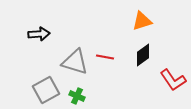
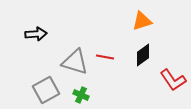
black arrow: moved 3 px left
green cross: moved 4 px right, 1 px up
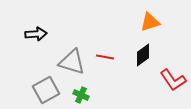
orange triangle: moved 8 px right, 1 px down
gray triangle: moved 3 px left
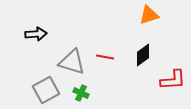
orange triangle: moved 1 px left, 7 px up
red L-shape: rotated 60 degrees counterclockwise
green cross: moved 2 px up
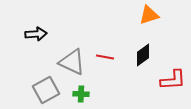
gray triangle: rotated 8 degrees clockwise
green cross: moved 1 px down; rotated 21 degrees counterclockwise
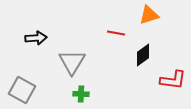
black arrow: moved 4 px down
red line: moved 11 px right, 24 px up
gray triangle: rotated 36 degrees clockwise
red L-shape: rotated 12 degrees clockwise
gray square: moved 24 px left; rotated 32 degrees counterclockwise
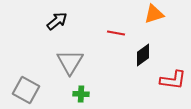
orange triangle: moved 5 px right, 1 px up
black arrow: moved 21 px right, 17 px up; rotated 35 degrees counterclockwise
gray triangle: moved 2 px left
gray square: moved 4 px right
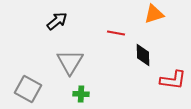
black diamond: rotated 55 degrees counterclockwise
gray square: moved 2 px right, 1 px up
